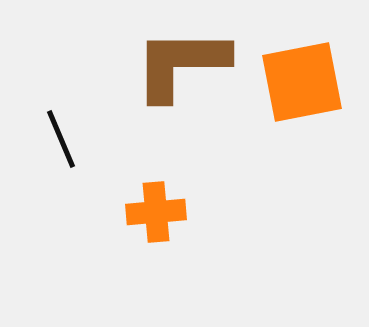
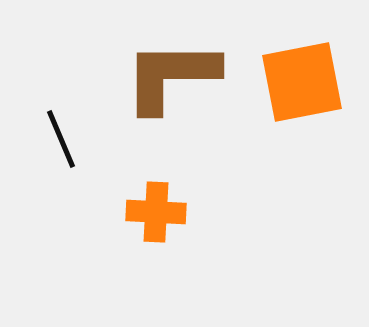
brown L-shape: moved 10 px left, 12 px down
orange cross: rotated 8 degrees clockwise
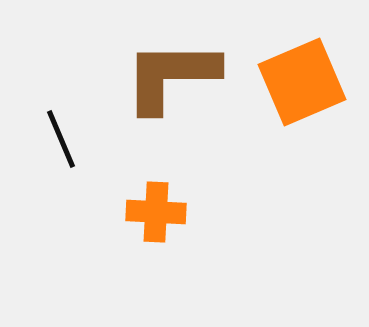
orange square: rotated 12 degrees counterclockwise
